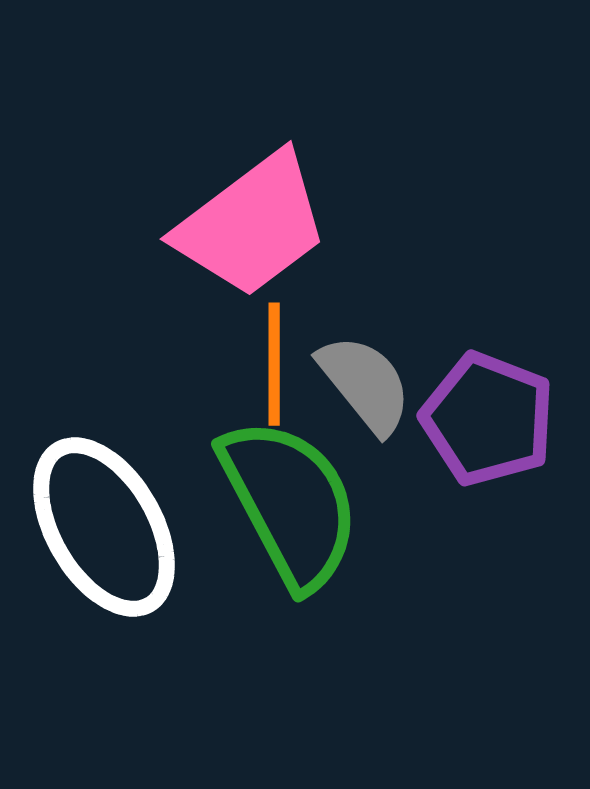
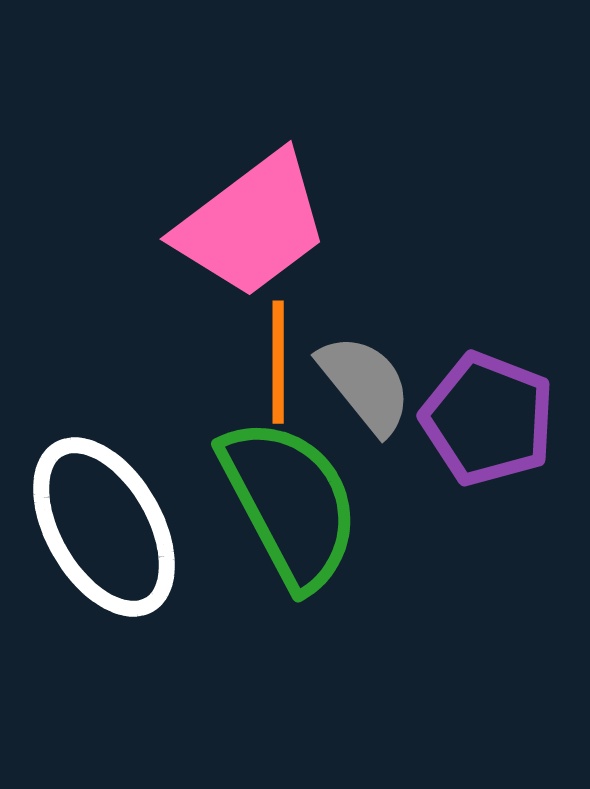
orange line: moved 4 px right, 2 px up
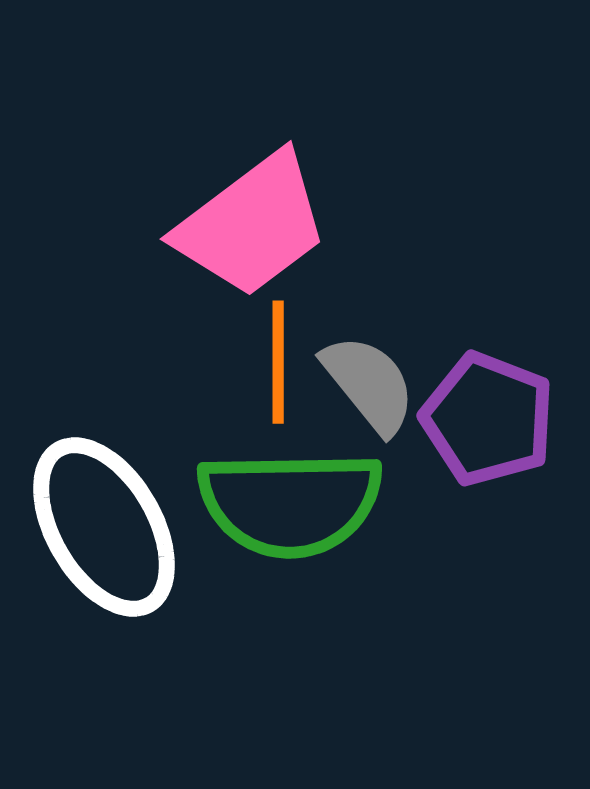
gray semicircle: moved 4 px right
green semicircle: rotated 117 degrees clockwise
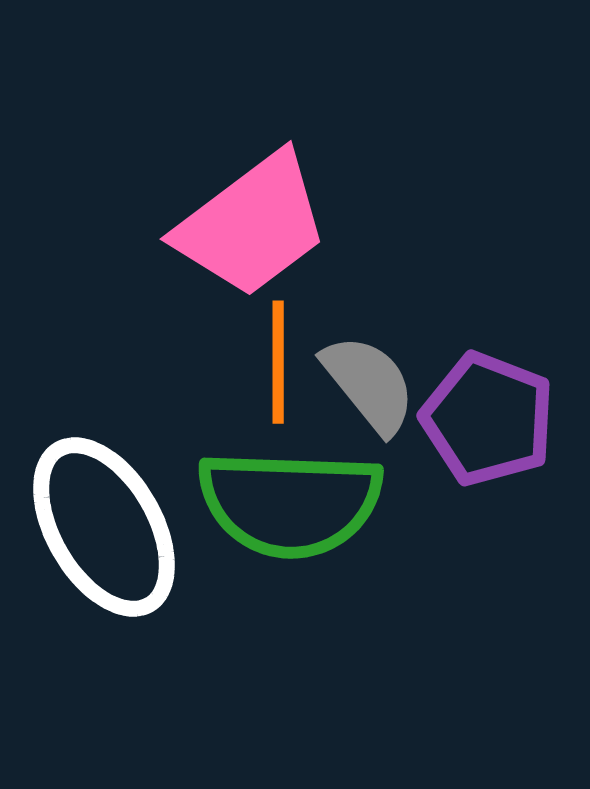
green semicircle: rotated 3 degrees clockwise
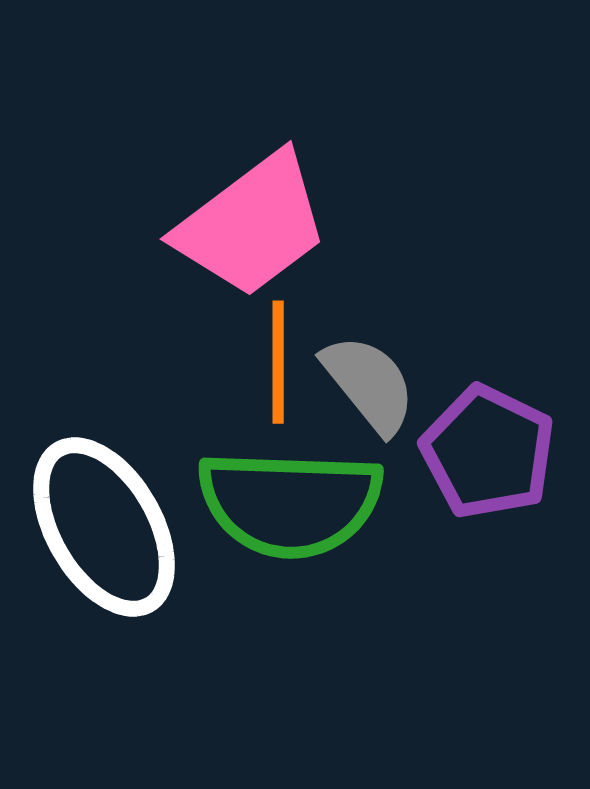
purple pentagon: moved 33 px down; rotated 5 degrees clockwise
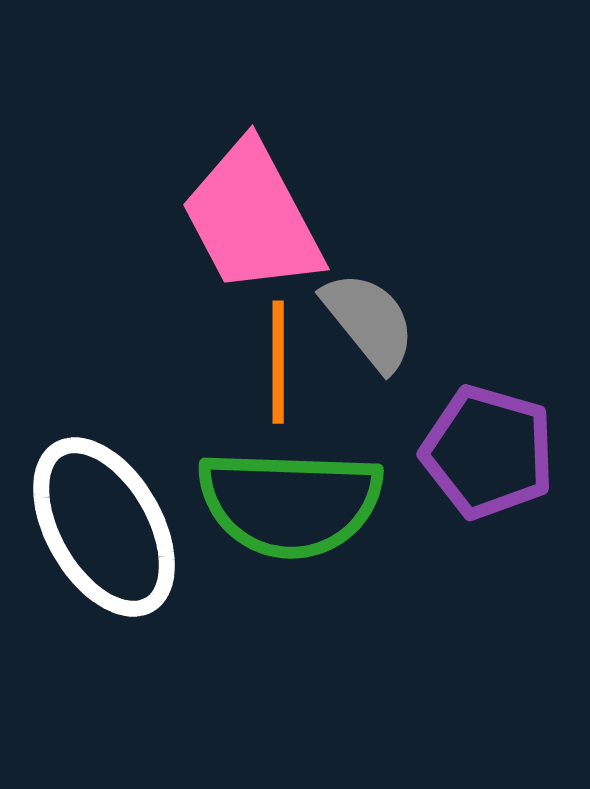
pink trapezoid: moved 7 px up; rotated 99 degrees clockwise
gray semicircle: moved 63 px up
purple pentagon: rotated 10 degrees counterclockwise
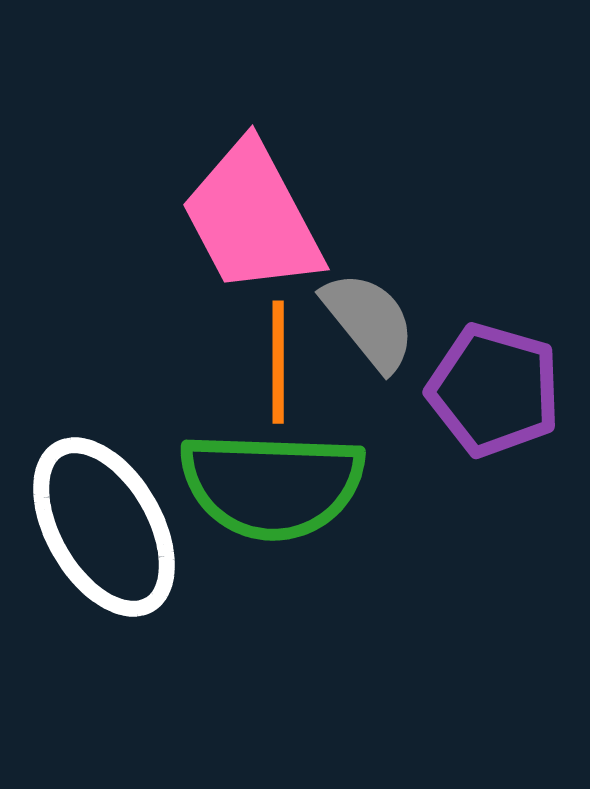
purple pentagon: moved 6 px right, 62 px up
green semicircle: moved 18 px left, 18 px up
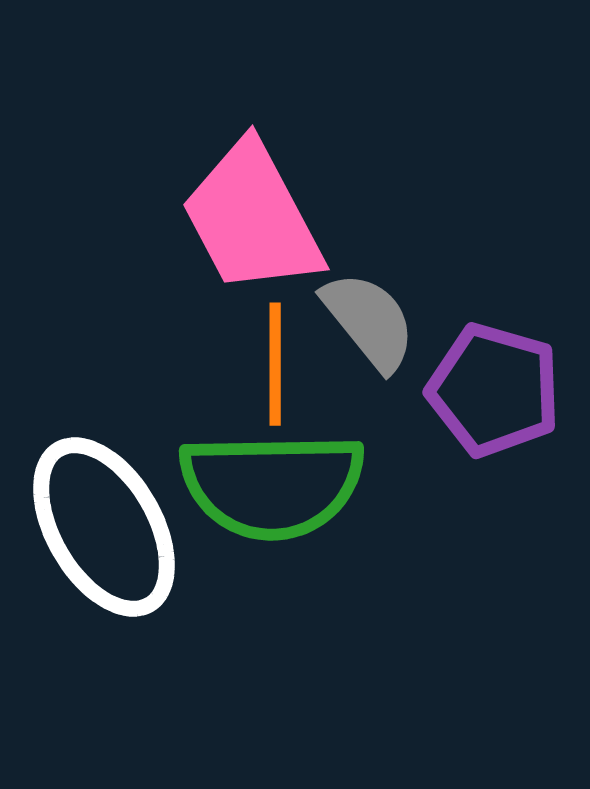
orange line: moved 3 px left, 2 px down
green semicircle: rotated 3 degrees counterclockwise
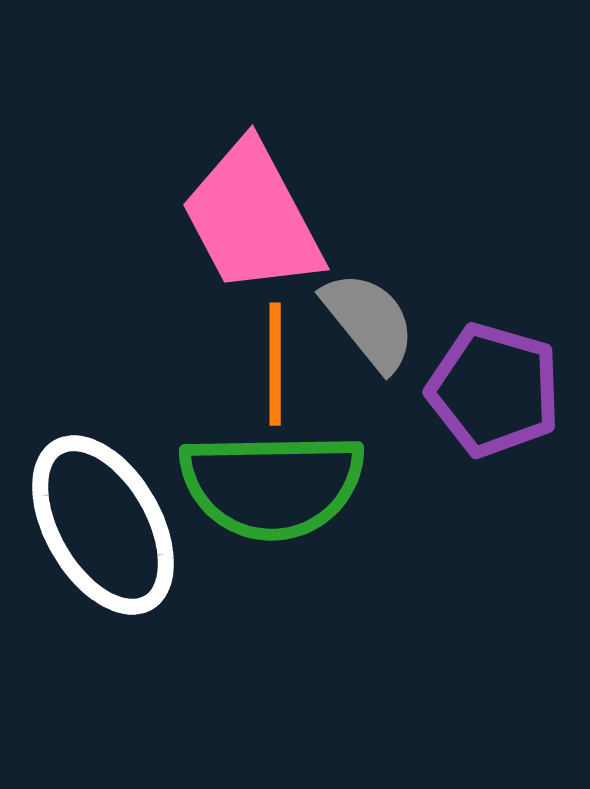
white ellipse: moved 1 px left, 2 px up
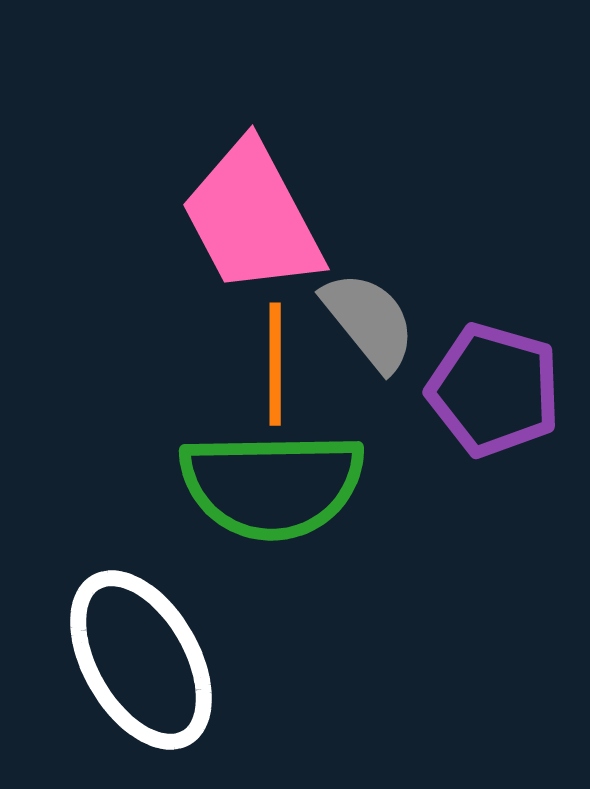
white ellipse: moved 38 px right, 135 px down
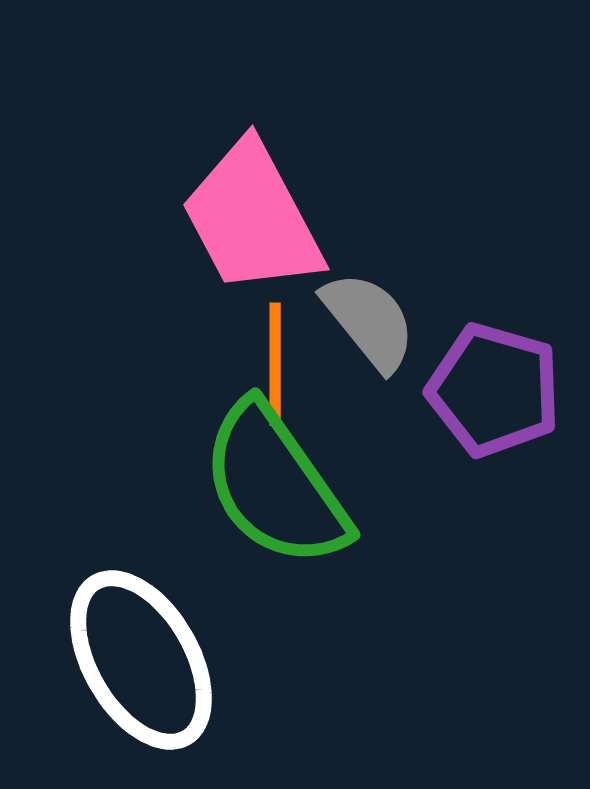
green semicircle: moved 3 px right; rotated 56 degrees clockwise
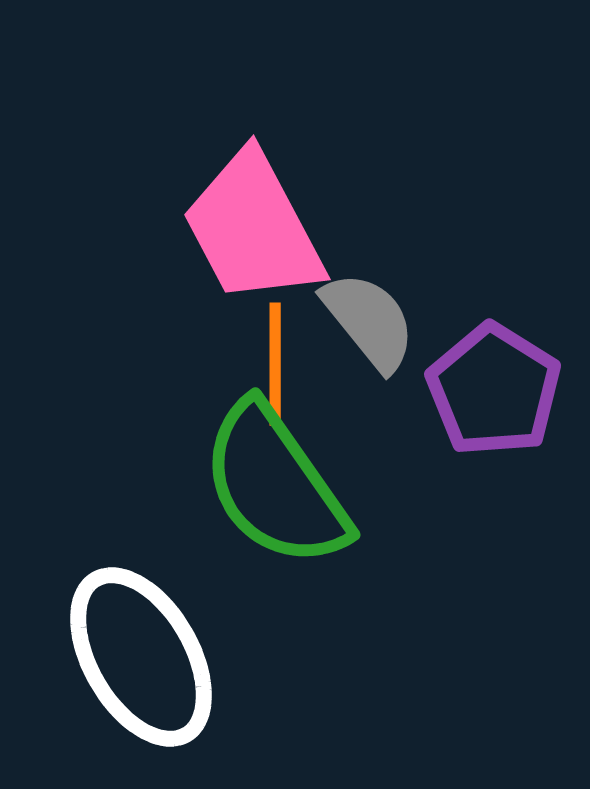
pink trapezoid: moved 1 px right, 10 px down
purple pentagon: rotated 16 degrees clockwise
white ellipse: moved 3 px up
